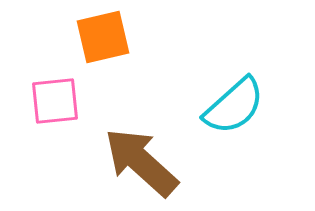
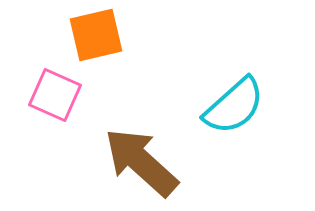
orange square: moved 7 px left, 2 px up
pink square: moved 6 px up; rotated 30 degrees clockwise
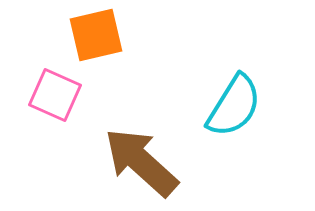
cyan semicircle: rotated 16 degrees counterclockwise
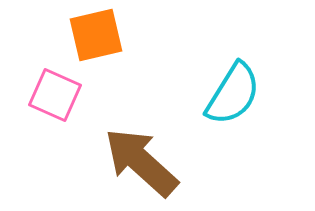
cyan semicircle: moved 1 px left, 12 px up
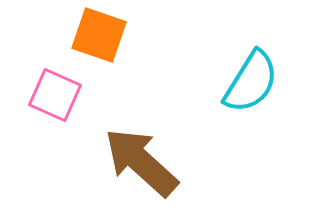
orange square: moved 3 px right; rotated 32 degrees clockwise
cyan semicircle: moved 18 px right, 12 px up
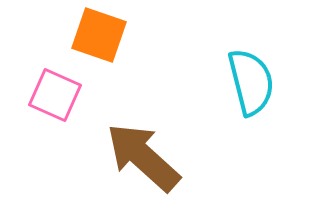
cyan semicircle: rotated 46 degrees counterclockwise
brown arrow: moved 2 px right, 5 px up
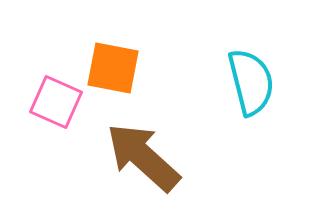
orange square: moved 14 px right, 33 px down; rotated 8 degrees counterclockwise
pink square: moved 1 px right, 7 px down
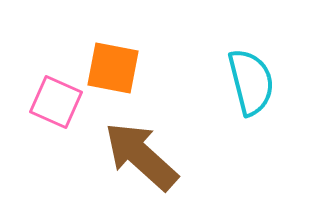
brown arrow: moved 2 px left, 1 px up
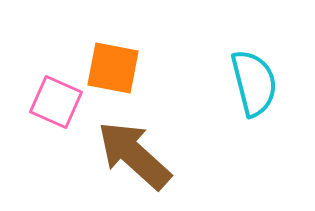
cyan semicircle: moved 3 px right, 1 px down
brown arrow: moved 7 px left, 1 px up
